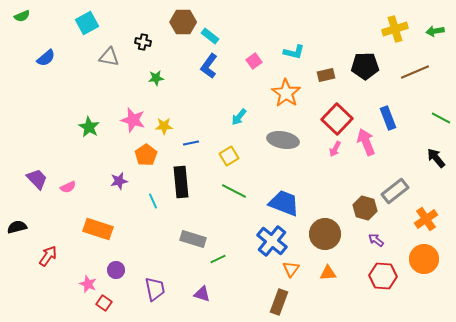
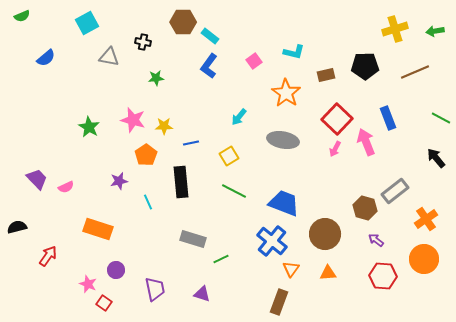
pink semicircle at (68, 187): moved 2 px left
cyan line at (153, 201): moved 5 px left, 1 px down
green line at (218, 259): moved 3 px right
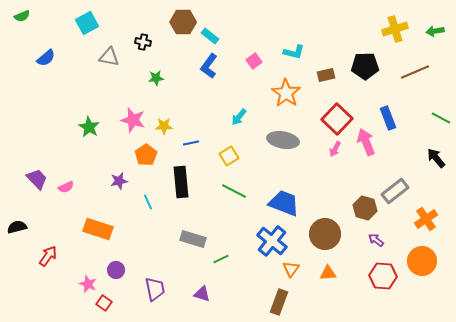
orange circle at (424, 259): moved 2 px left, 2 px down
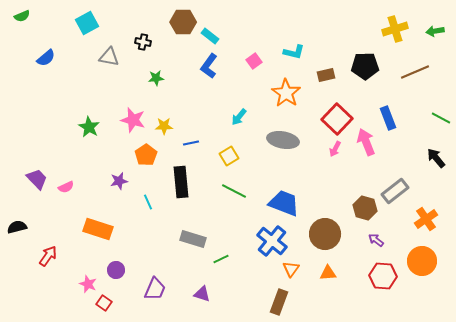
purple trapezoid at (155, 289): rotated 35 degrees clockwise
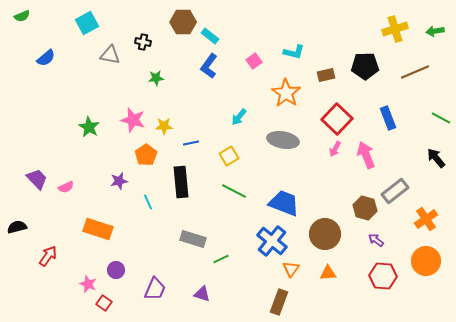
gray triangle at (109, 57): moved 1 px right, 2 px up
pink arrow at (366, 142): moved 13 px down
orange circle at (422, 261): moved 4 px right
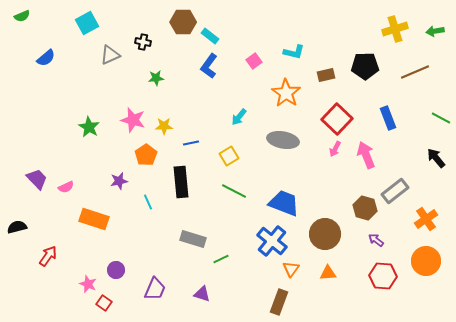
gray triangle at (110, 55): rotated 35 degrees counterclockwise
orange rectangle at (98, 229): moved 4 px left, 10 px up
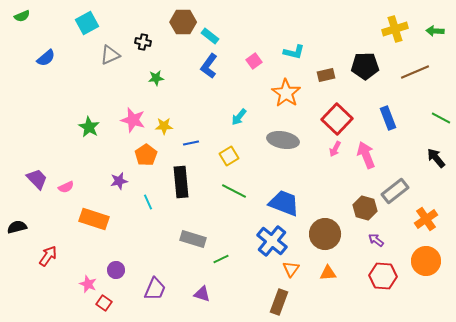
green arrow at (435, 31): rotated 12 degrees clockwise
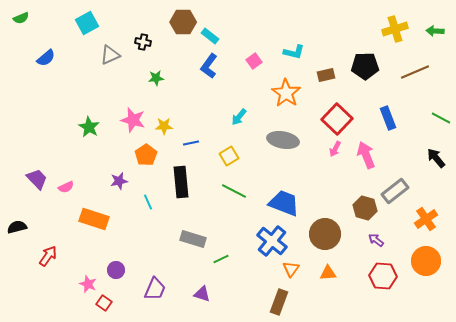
green semicircle at (22, 16): moved 1 px left, 2 px down
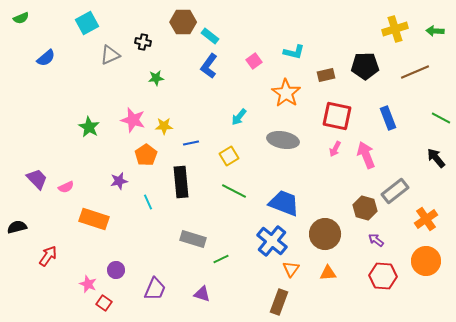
red square at (337, 119): moved 3 px up; rotated 32 degrees counterclockwise
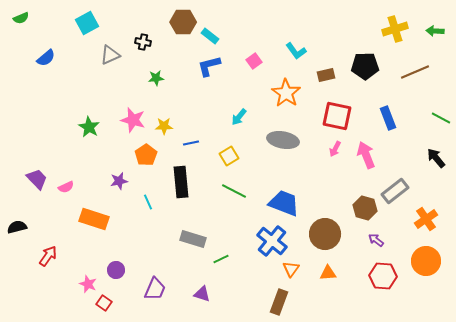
cyan L-shape at (294, 52): moved 2 px right, 1 px up; rotated 40 degrees clockwise
blue L-shape at (209, 66): rotated 40 degrees clockwise
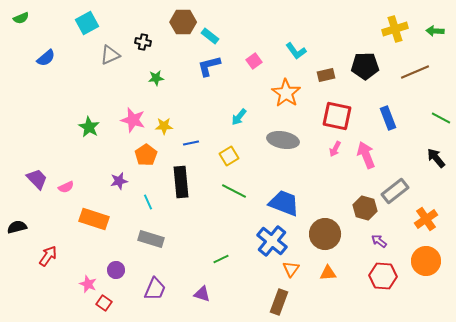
gray rectangle at (193, 239): moved 42 px left
purple arrow at (376, 240): moved 3 px right, 1 px down
